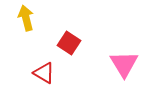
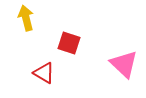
red square: rotated 15 degrees counterclockwise
pink triangle: rotated 16 degrees counterclockwise
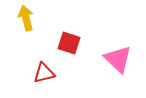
pink triangle: moved 6 px left, 5 px up
red triangle: rotated 45 degrees counterclockwise
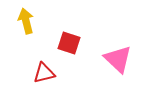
yellow arrow: moved 3 px down
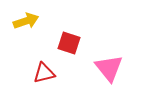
yellow arrow: rotated 85 degrees clockwise
pink triangle: moved 9 px left, 9 px down; rotated 8 degrees clockwise
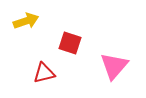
red square: moved 1 px right
pink triangle: moved 5 px right, 2 px up; rotated 20 degrees clockwise
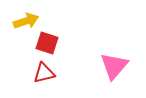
red square: moved 23 px left
